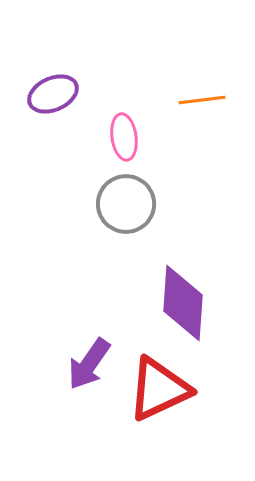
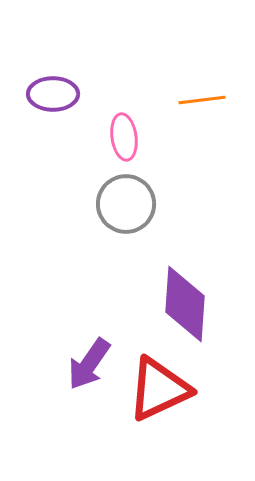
purple ellipse: rotated 24 degrees clockwise
purple diamond: moved 2 px right, 1 px down
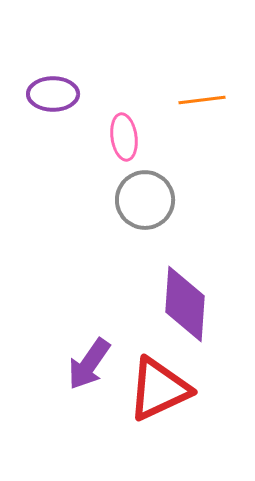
gray circle: moved 19 px right, 4 px up
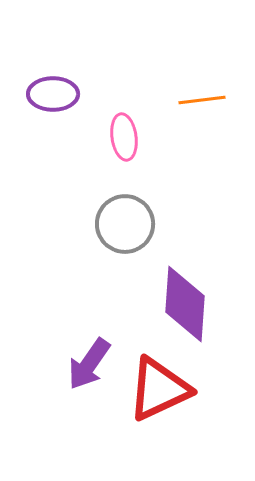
gray circle: moved 20 px left, 24 px down
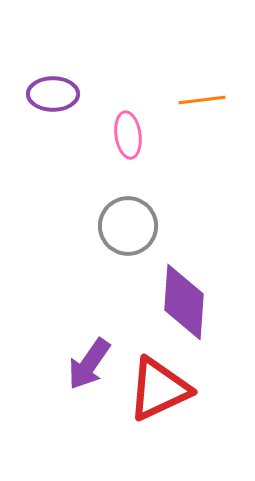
pink ellipse: moved 4 px right, 2 px up
gray circle: moved 3 px right, 2 px down
purple diamond: moved 1 px left, 2 px up
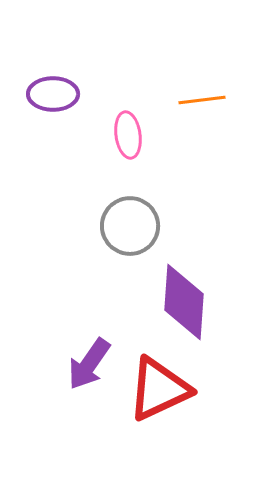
gray circle: moved 2 px right
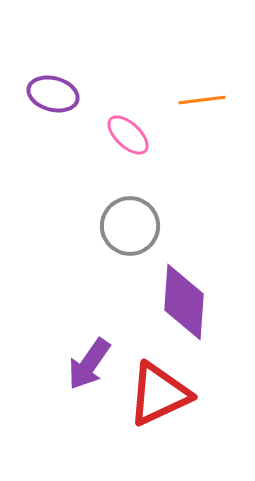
purple ellipse: rotated 15 degrees clockwise
pink ellipse: rotated 39 degrees counterclockwise
red triangle: moved 5 px down
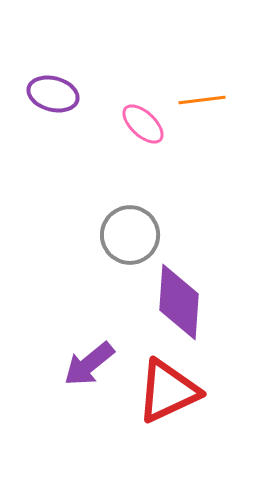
pink ellipse: moved 15 px right, 11 px up
gray circle: moved 9 px down
purple diamond: moved 5 px left
purple arrow: rotated 16 degrees clockwise
red triangle: moved 9 px right, 3 px up
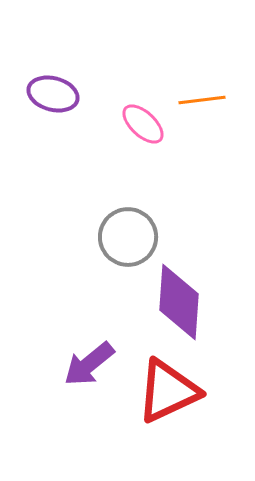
gray circle: moved 2 px left, 2 px down
